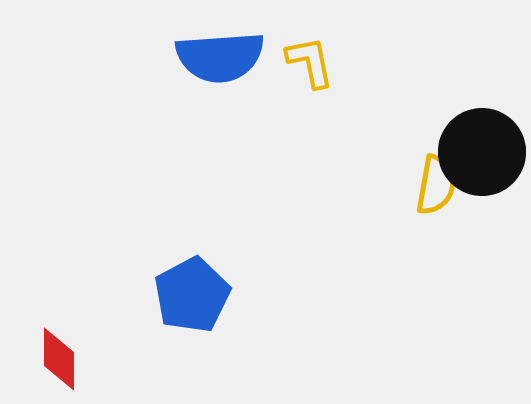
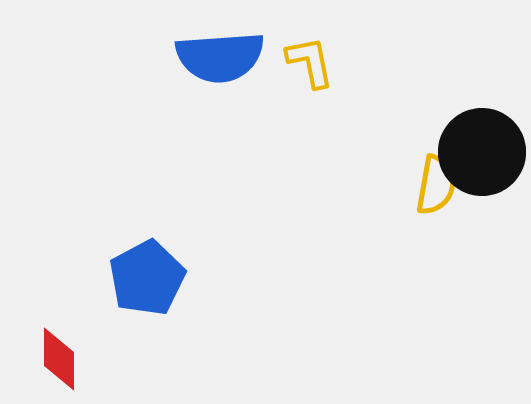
blue pentagon: moved 45 px left, 17 px up
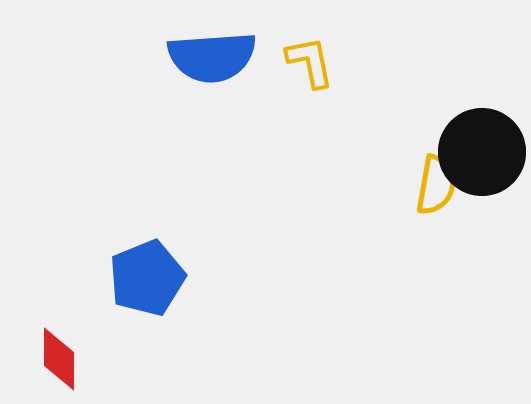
blue semicircle: moved 8 px left
blue pentagon: rotated 6 degrees clockwise
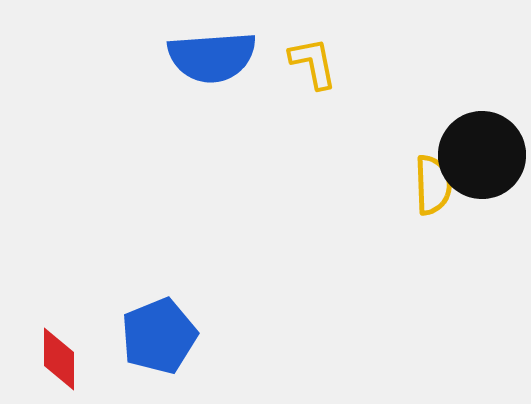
yellow L-shape: moved 3 px right, 1 px down
black circle: moved 3 px down
yellow semicircle: moved 3 px left; rotated 12 degrees counterclockwise
blue pentagon: moved 12 px right, 58 px down
